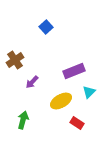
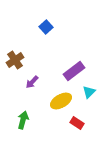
purple rectangle: rotated 15 degrees counterclockwise
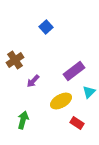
purple arrow: moved 1 px right, 1 px up
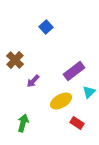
brown cross: rotated 12 degrees counterclockwise
green arrow: moved 3 px down
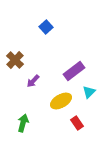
red rectangle: rotated 24 degrees clockwise
